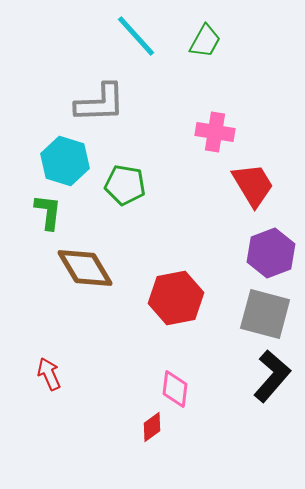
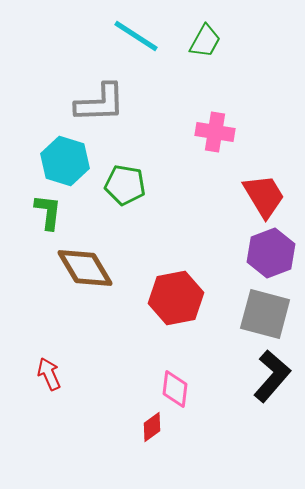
cyan line: rotated 15 degrees counterclockwise
red trapezoid: moved 11 px right, 11 px down
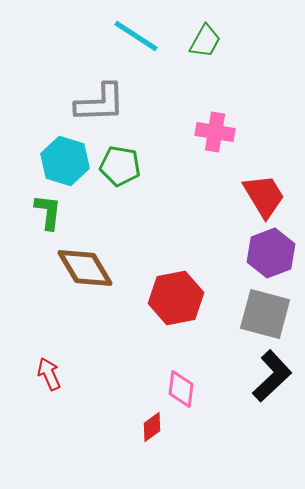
green pentagon: moved 5 px left, 19 px up
black L-shape: rotated 6 degrees clockwise
pink diamond: moved 6 px right
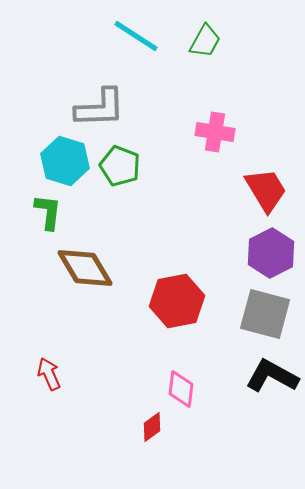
gray L-shape: moved 5 px down
green pentagon: rotated 12 degrees clockwise
red trapezoid: moved 2 px right, 6 px up
purple hexagon: rotated 6 degrees counterclockwise
red hexagon: moved 1 px right, 3 px down
black L-shape: rotated 108 degrees counterclockwise
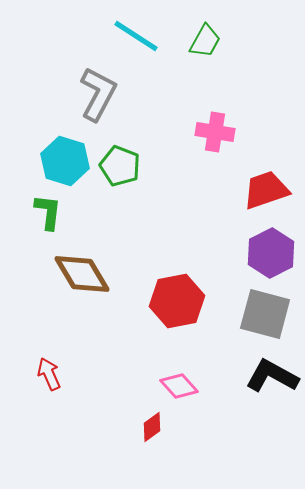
gray L-shape: moved 2 px left, 14 px up; rotated 60 degrees counterclockwise
red trapezoid: rotated 78 degrees counterclockwise
brown diamond: moved 3 px left, 6 px down
pink diamond: moved 2 px left, 3 px up; rotated 48 degrees counterclockwise
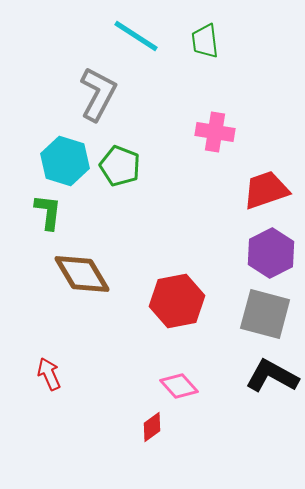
green trapezoid: rotated 144 degrees clockwise
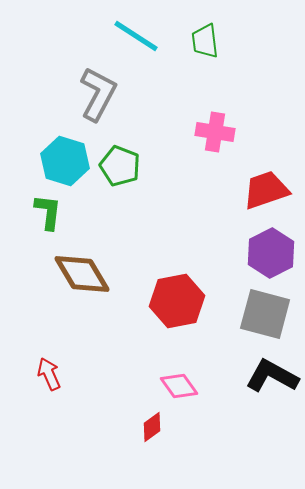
pink diamond: rotated 6 degrees clockwise
